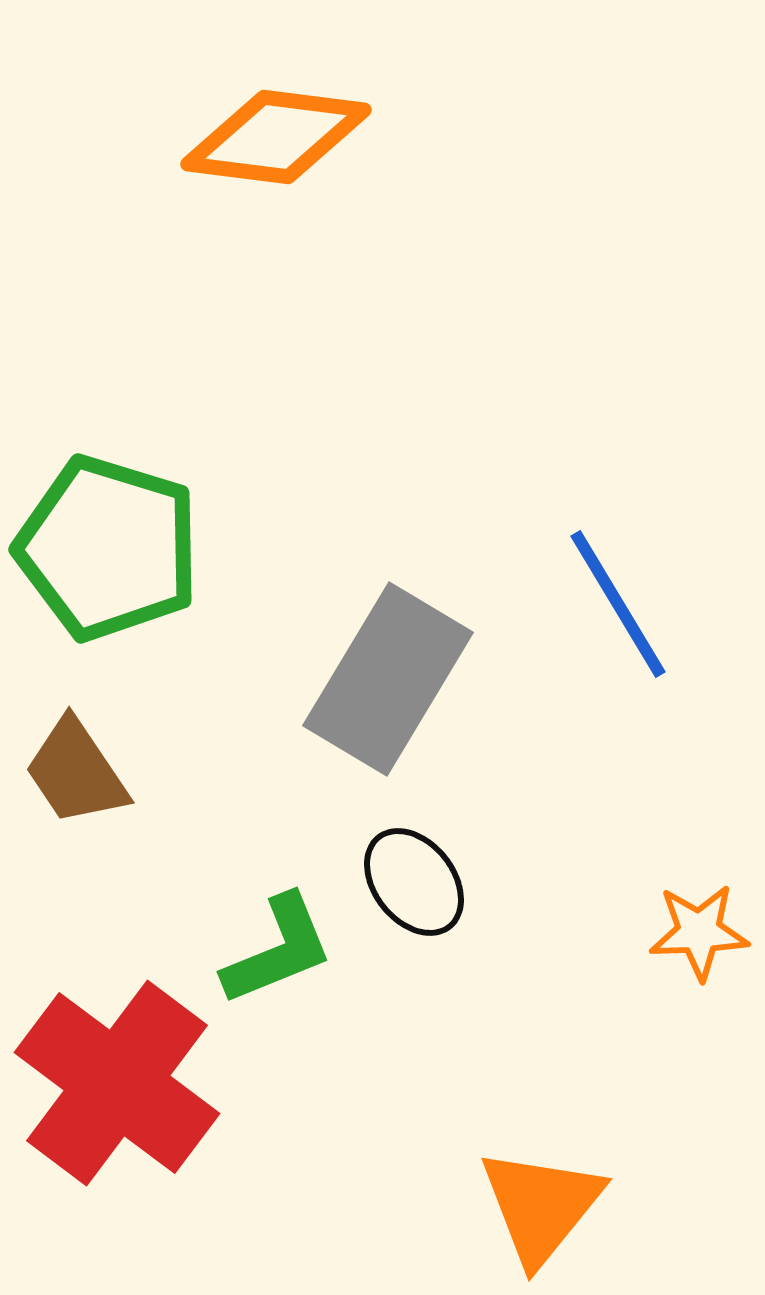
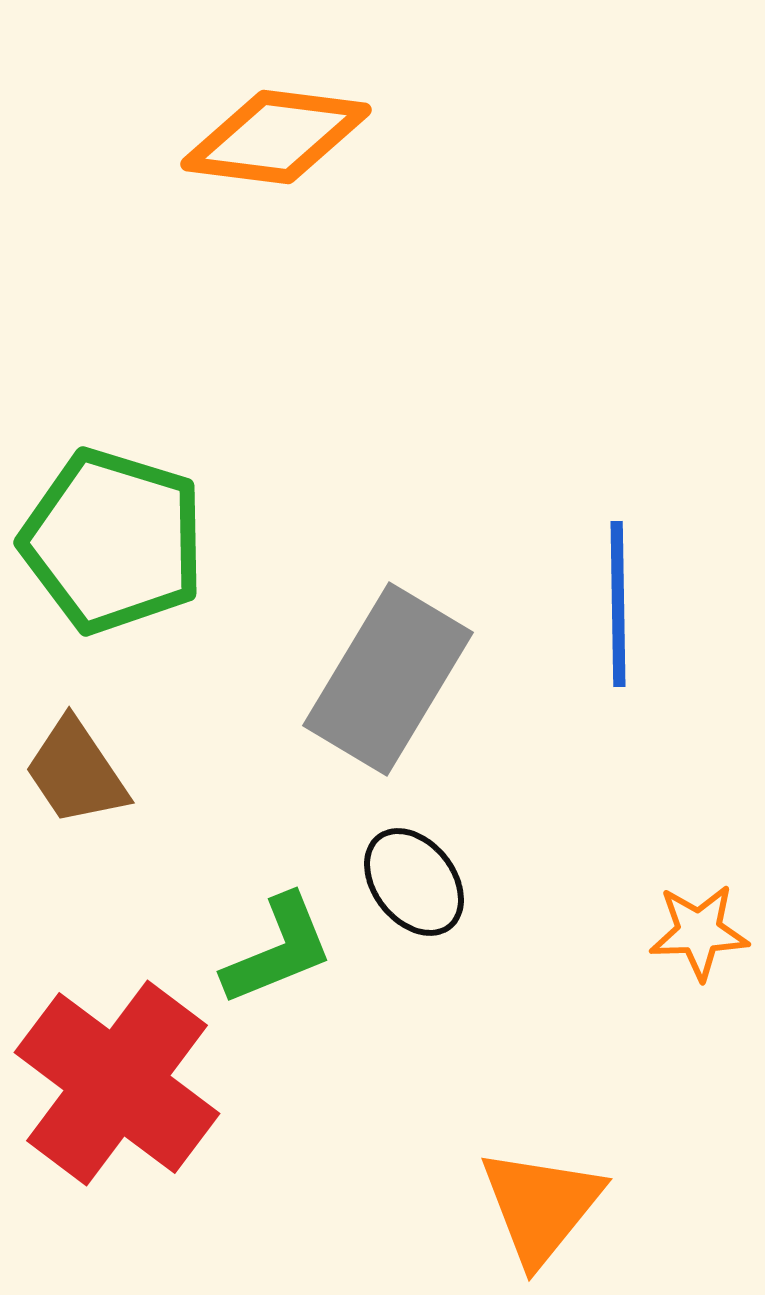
green pentagon: moved 5 px right, 7 px up
blue line: rotated 30 degrees clockwise
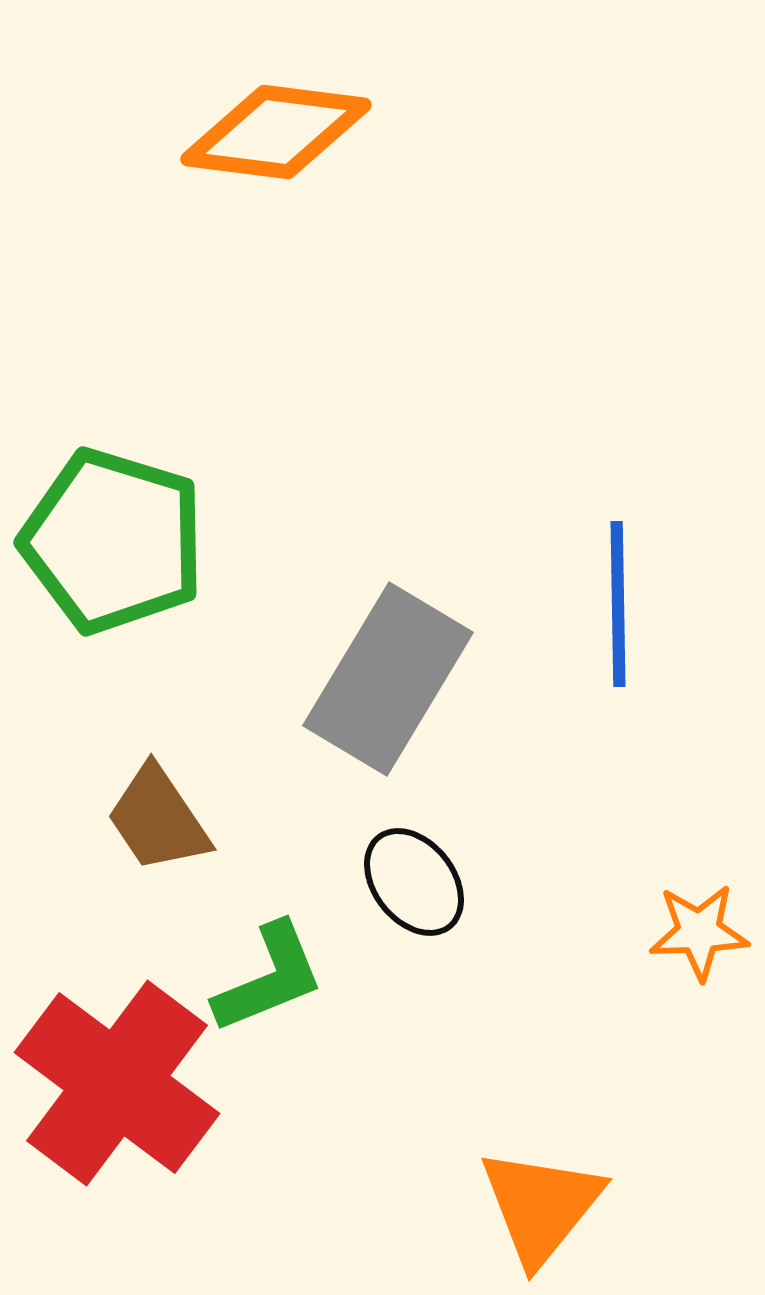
orange diamond: moved 5 px up
brown trapezoid: moved 82 px right, 47 px down
green L-shape: moved 9 px left, 28 px down
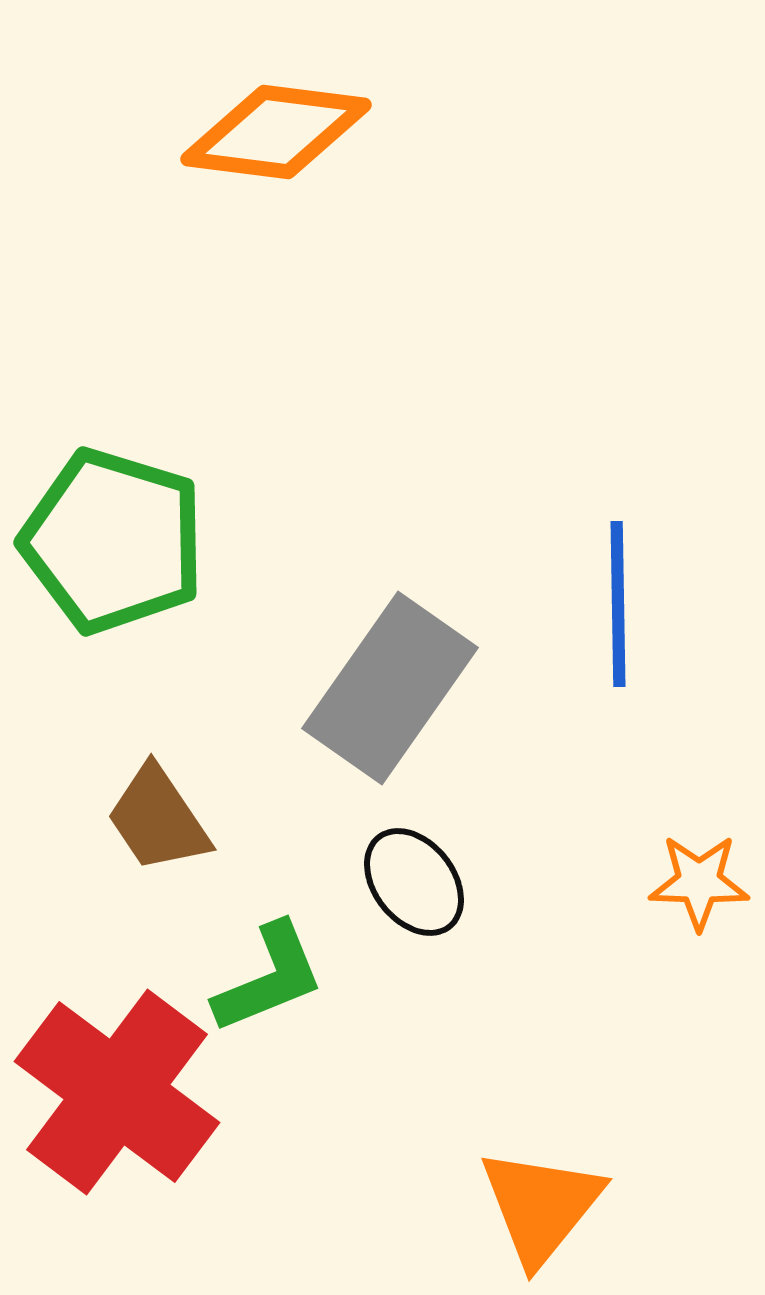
gray rectangle: moved 2 px right, 9 px down; rotated 4 degrees clockwise
orange star: moved 50 px up; rotated 4 degrees clockwise
red cross: moved 9 px down
